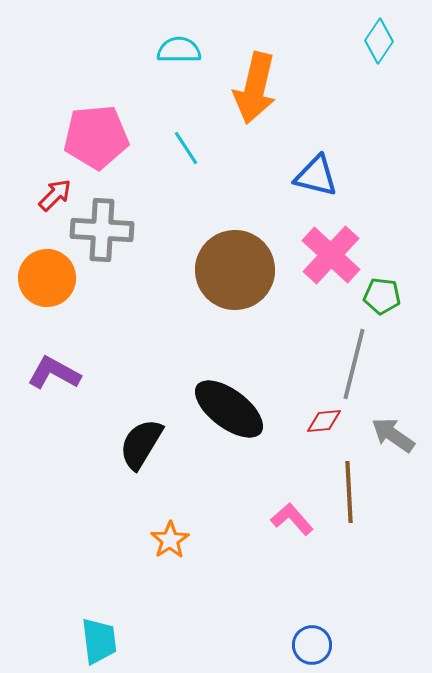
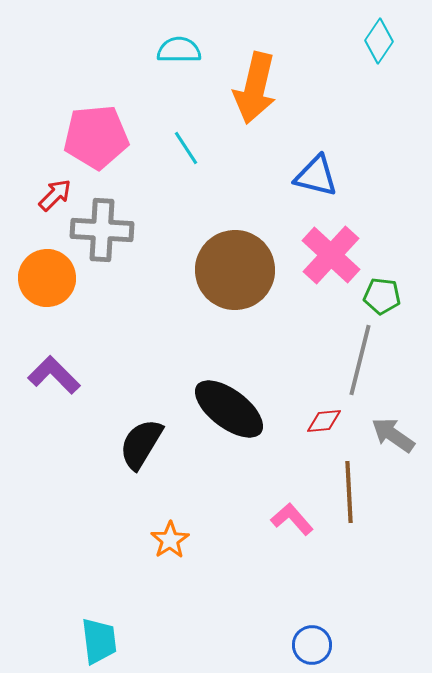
gray line: moved 6 px right, 4 px up
purple L-shape: moved 2 px down; rotated 16 degrees clockwise
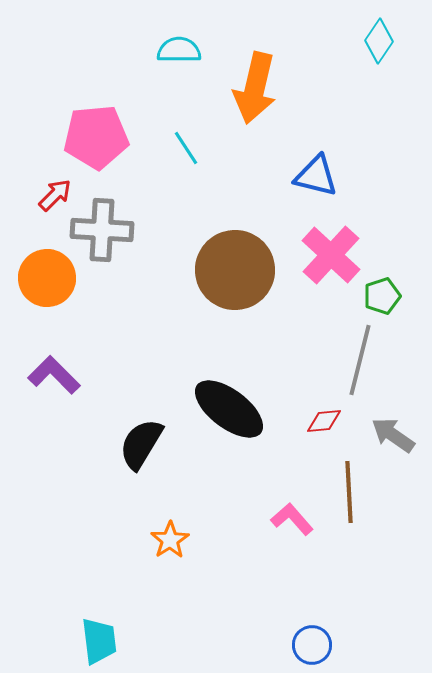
green pentagon: rotated 24 degrees counterclockwise
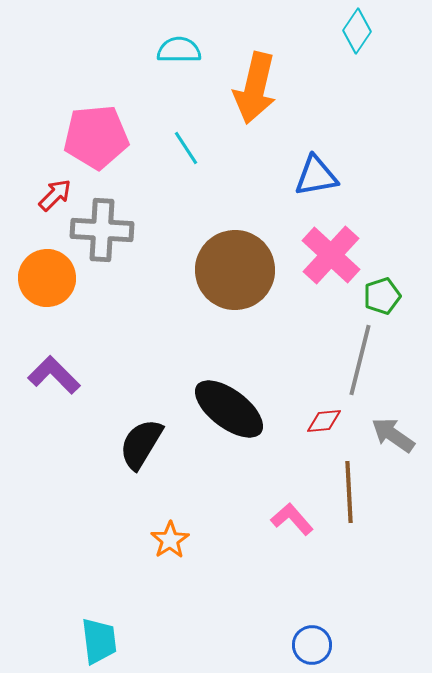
cyan diamond: moved 22 px left, 10 px up
blue triangle: rotated 24 degrees counterclockwise
